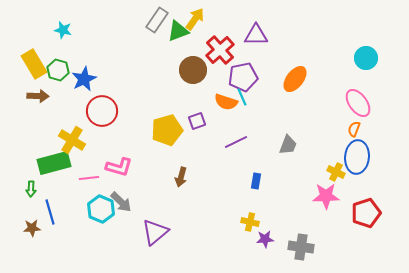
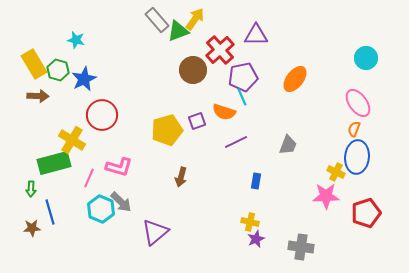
gray rectangle at (157, 20): rotated 75 degrees counterclockwise
cyan star at (63, 30): moved 13 px right, 10 px down
orange semicircle at (226, 102): moved 2 px left, 10 px down
red circle at (102, 111): moved 4 px down
pink line at (89, 178): rotated 60 degrees counterclockwise
purple star at (265, 239): moved 9 px left; rotated 18 degrees counterclockwise
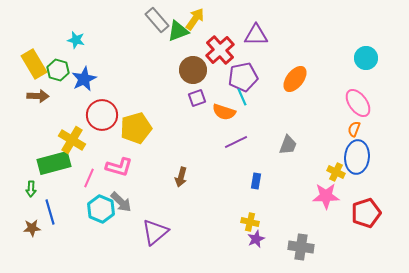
purple square at (197, 121): moved 23 px up
yellow pentagon at (167, 130): moved 31 px left, 2 px up
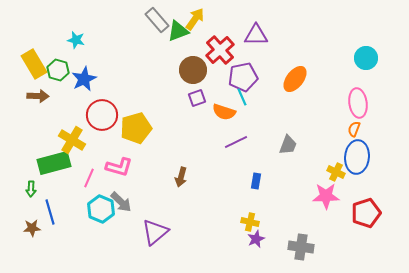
pink ellipse at (358, 103): rotated 28 degrees clockwise
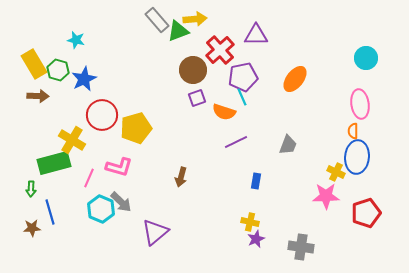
yellow arrow at (195, 19): rotated 50 degrees clockwise
pink ellipse at (358, 103): moved 2 px right, 1 px down
orange semicircle at (354, 129): moved 1 px left, 2 px down; rotated 21 degrees counterclockwise
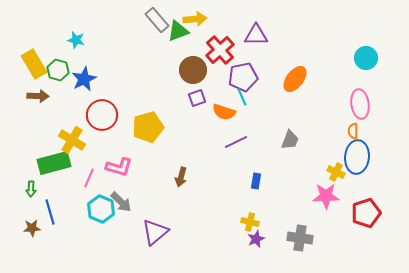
yellow pentagon at (136, 128): moved 12 px right, 1 px up
gray trapezoid at (288, 145): moved 2 px right, 5 px up
gray cross at (301, 247): moved 1 px left, 9 px up
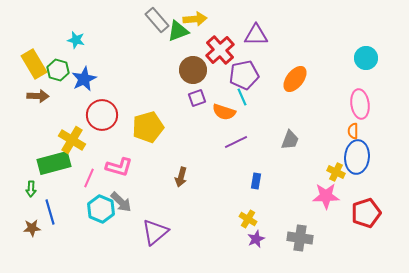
purple pentagon at (243, 77): moved 1 px right, 2 px up
yellow cross at (250, 222): moved 2 px left, 3 px up; rotated 18 degrees clockwise
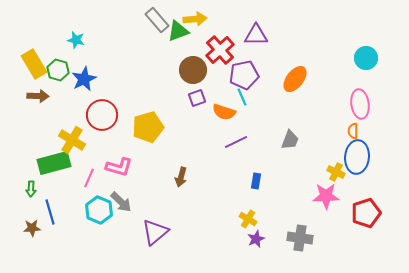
cyan hexagon at (101, 209): moved 2 px left, 1 px down
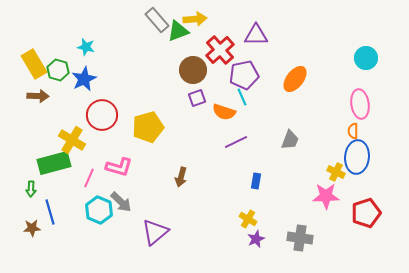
cyan star at (76, 40): moved 10 px right, 7 px down
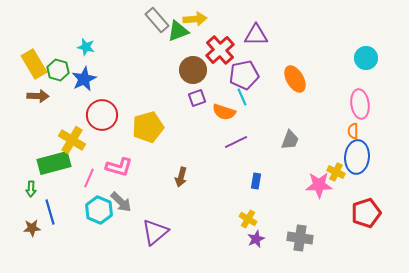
orange ellipse at (295, 79): rotated 68 degrees counterclockwise
pink star at (326, 196): moved 7 px left, 11 px up
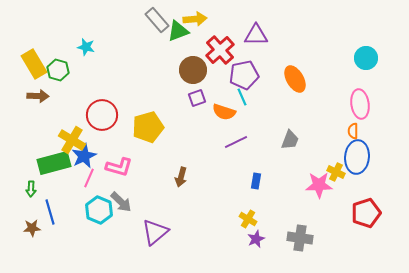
blue star at (84, 79): moved 77 px down
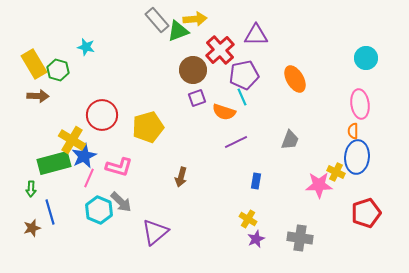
brown star at (32, 228): rotated 12 degrees counterclockwise
